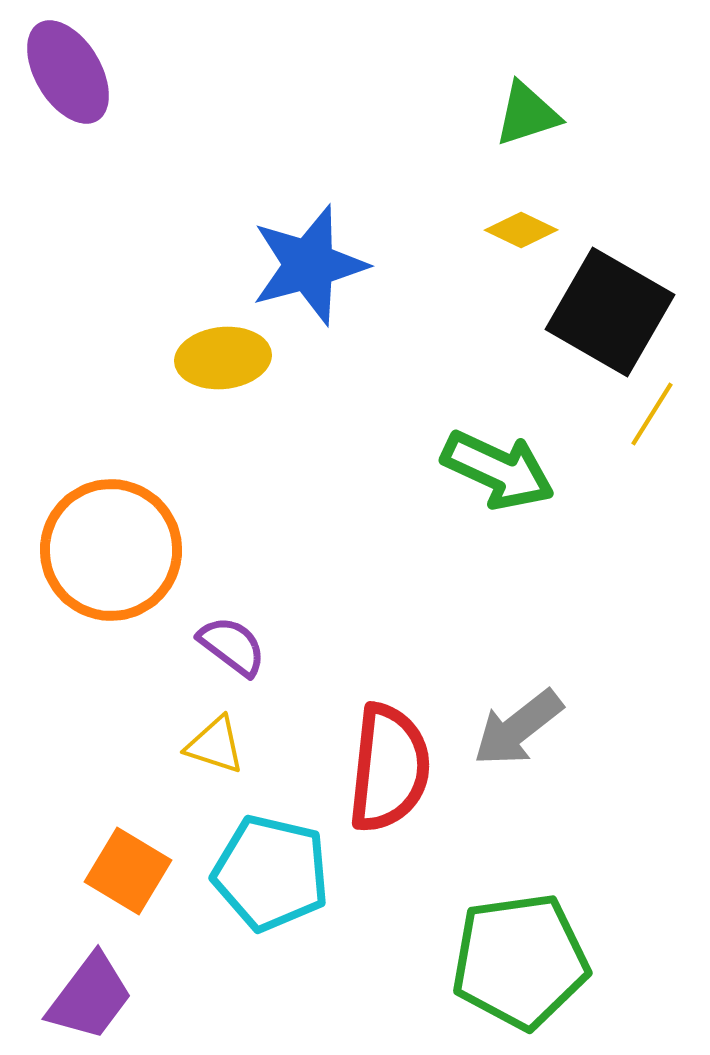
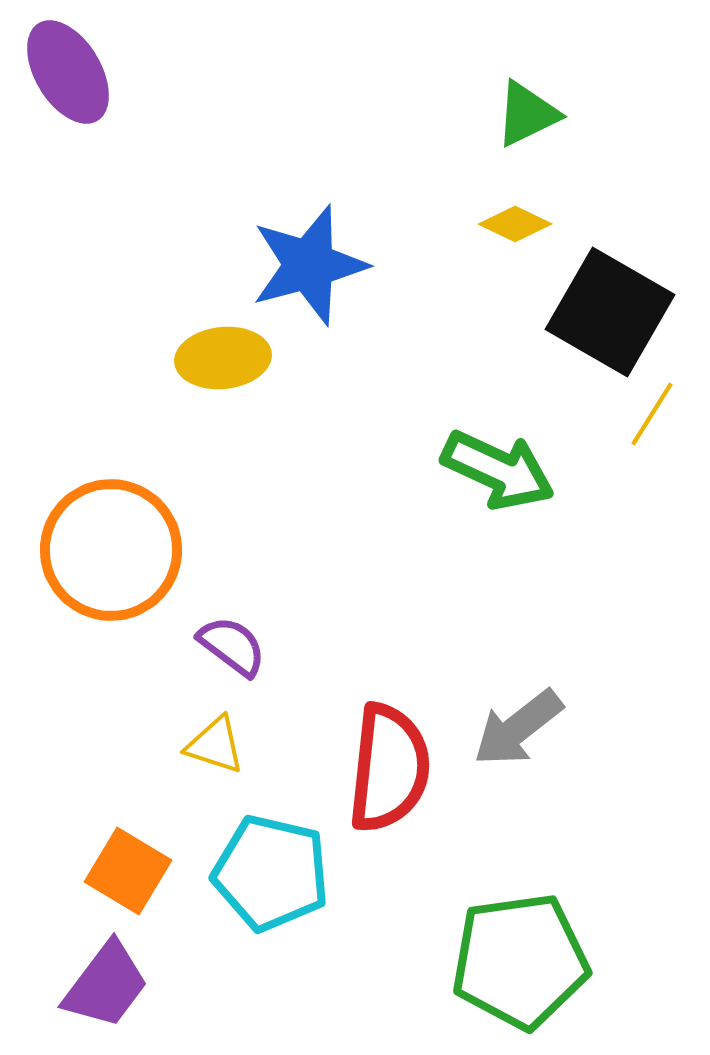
green triangle: rotated 8 degrees counterclockwise
yellow diamond: moved 6 px left, 6 px up
purple trapezoid: moved 16 px right, 12 px up
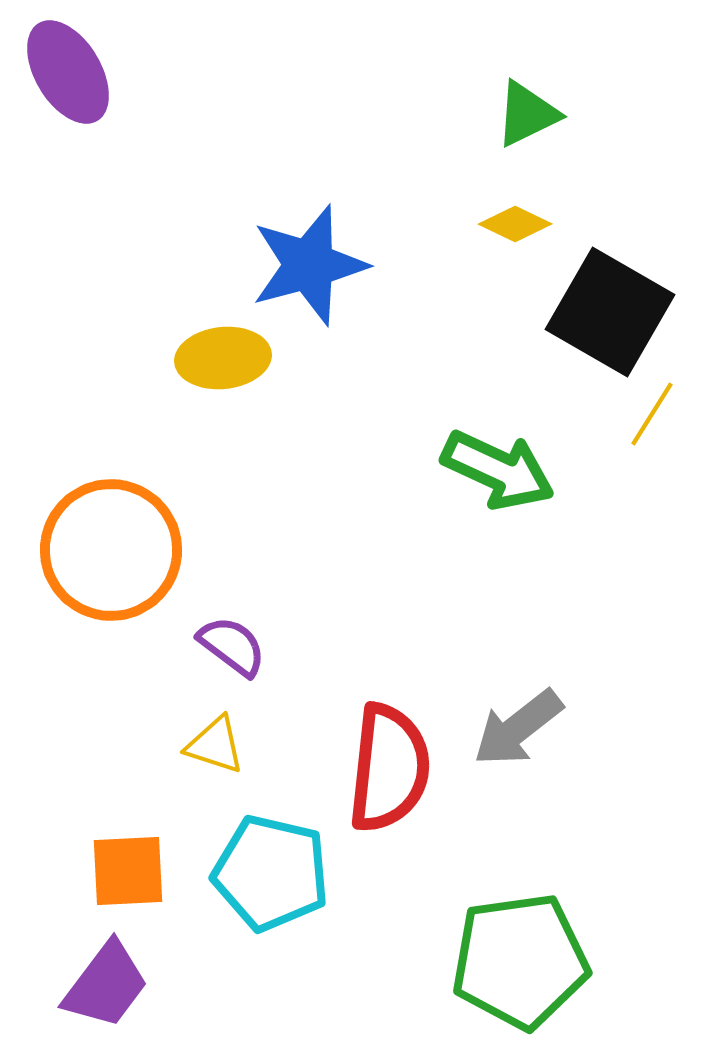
orange square: rotated 34 degrees counterclockwise
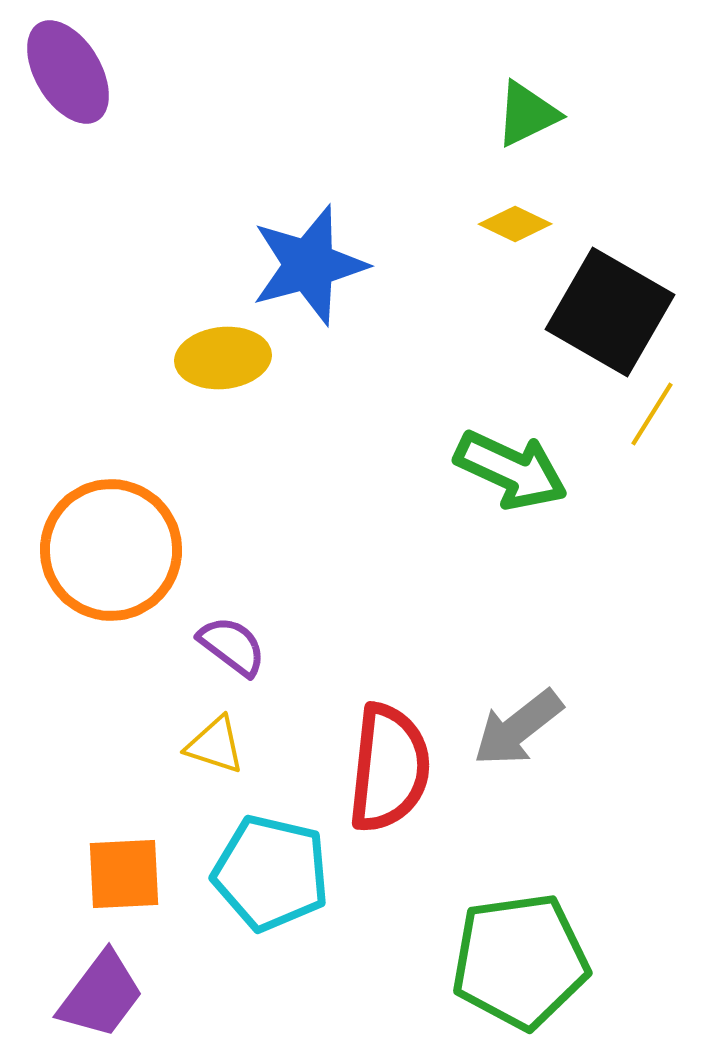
green arrow: moved 13 px right
orange square: moved 4 px left, 3 px down
purple trapezoid: moved 5 px left, 10 px down
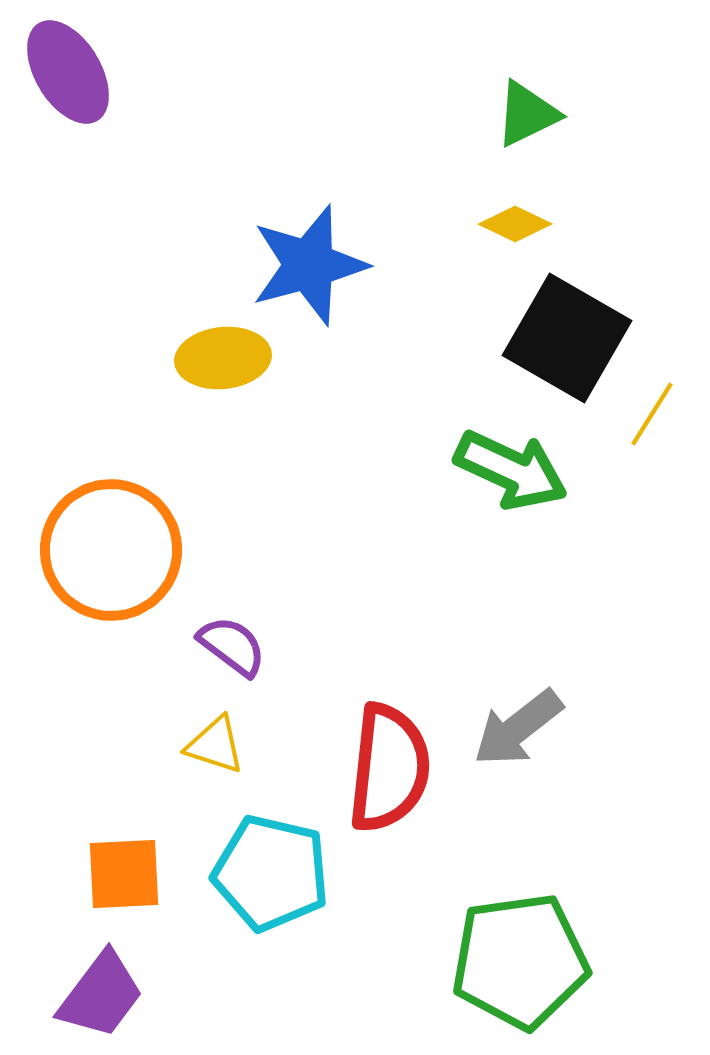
black square: moved 43 px left, 26 px down
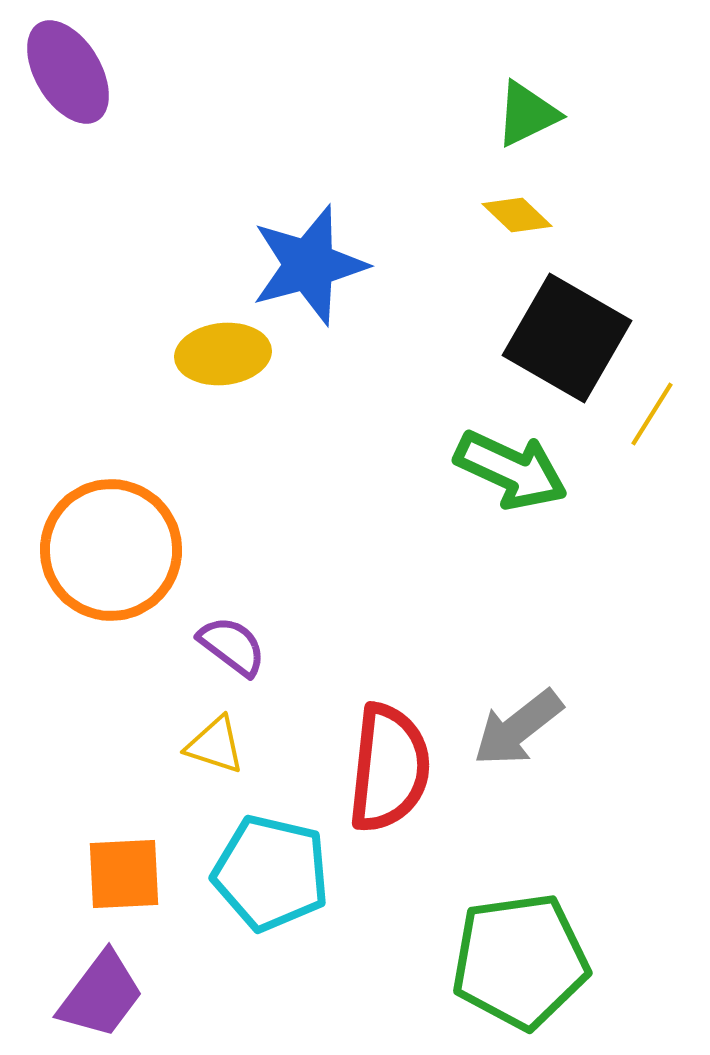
yellow diamond: moved 2 px right, 9 px up; rotated 18 degrees clockwise
yellow ellipse: moved 4 px up
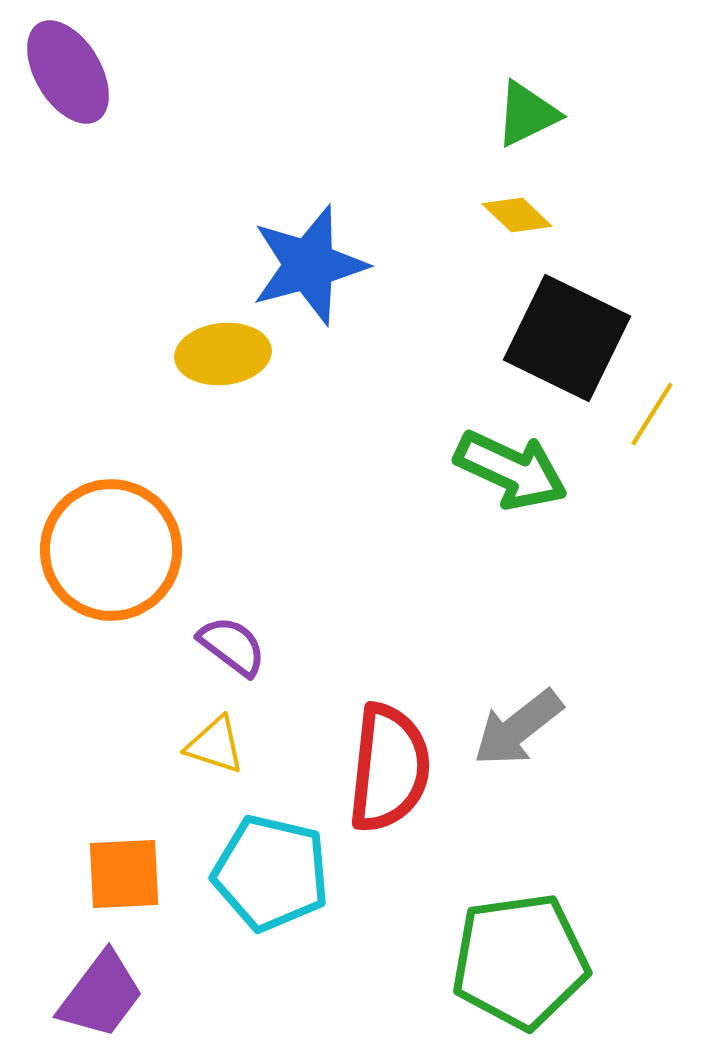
black square: rotated 4 degrees counterclockwise
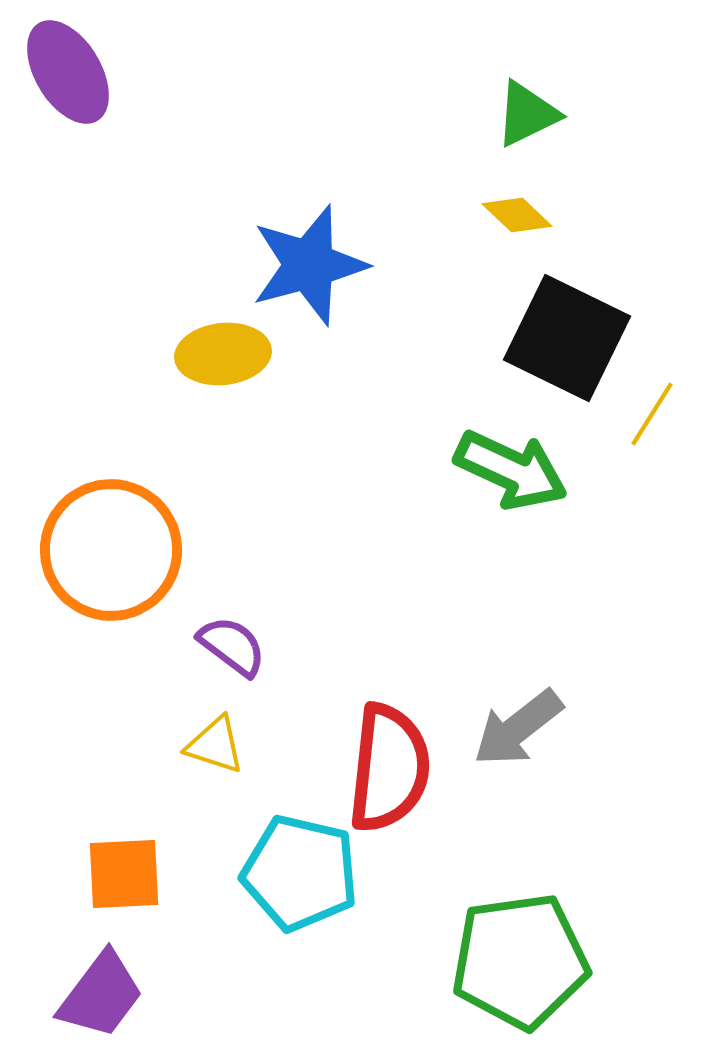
cyan pentagon: moved 29 px right
